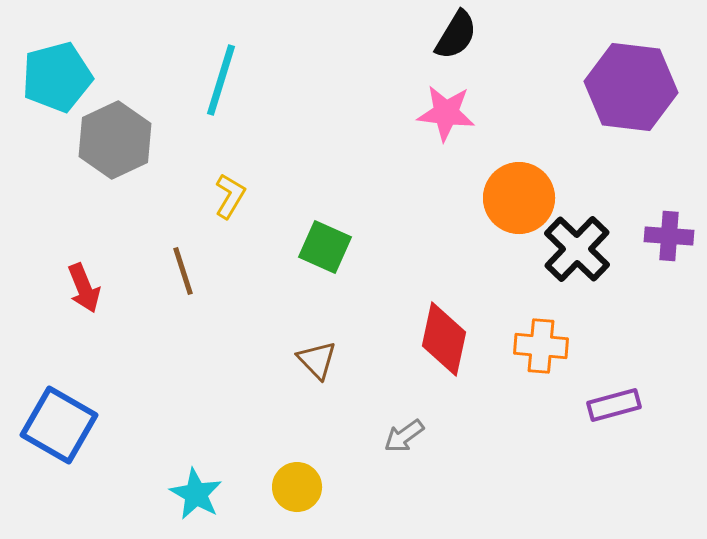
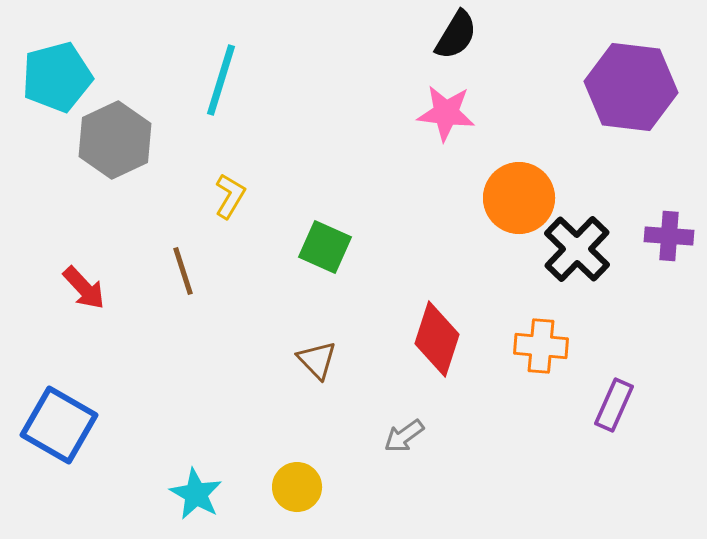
red arrow: rotated 21 degrees counterclockwise
red diamond: moved 7 px left; rotated 6 degrees clockwise
purple rectangle: rotated 51 degrees counterclockwise
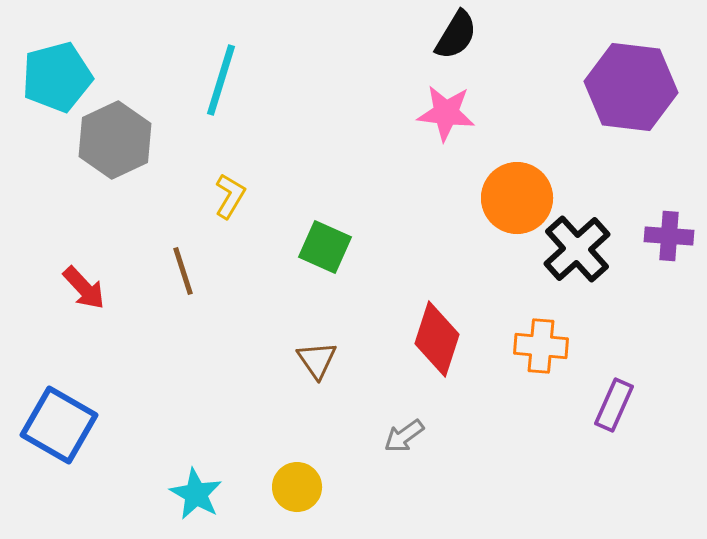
orange circle: moved 2 px left
black cross: rotated 4 degrees clockwise
brown triangle: rotated 9 degrees clockwise
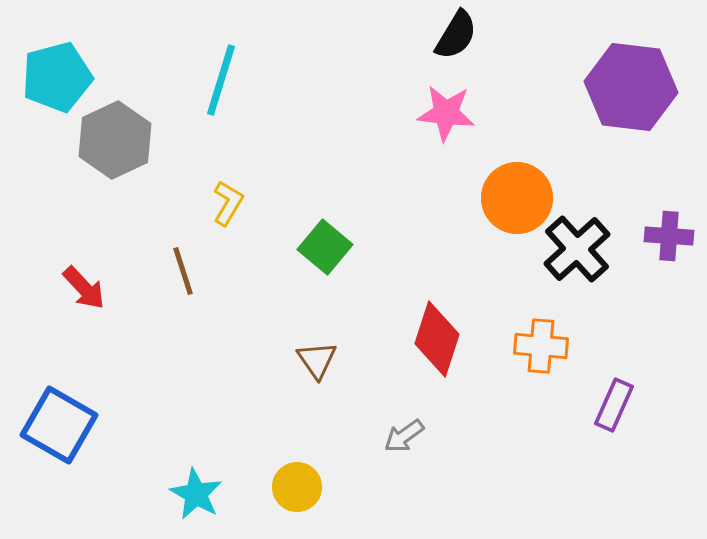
yellow L-shape: moved 2 px left, 7 px down
green square: rotated 16 degrees clockwise
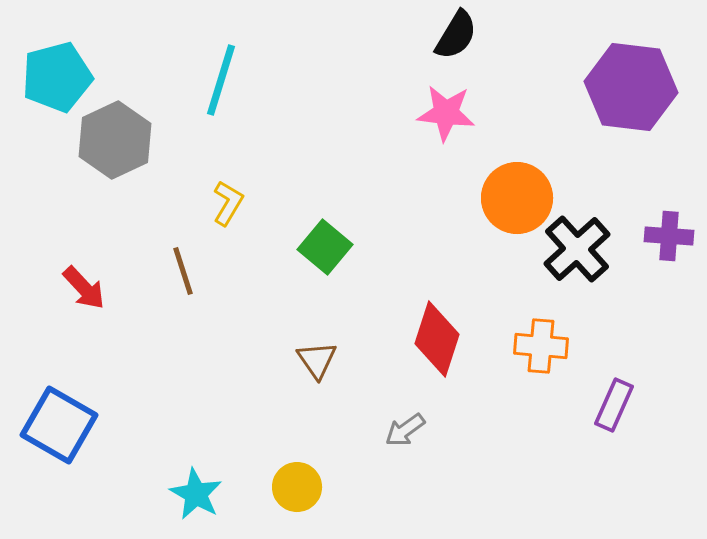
gray arrow: moved 1 px right, 6 px up
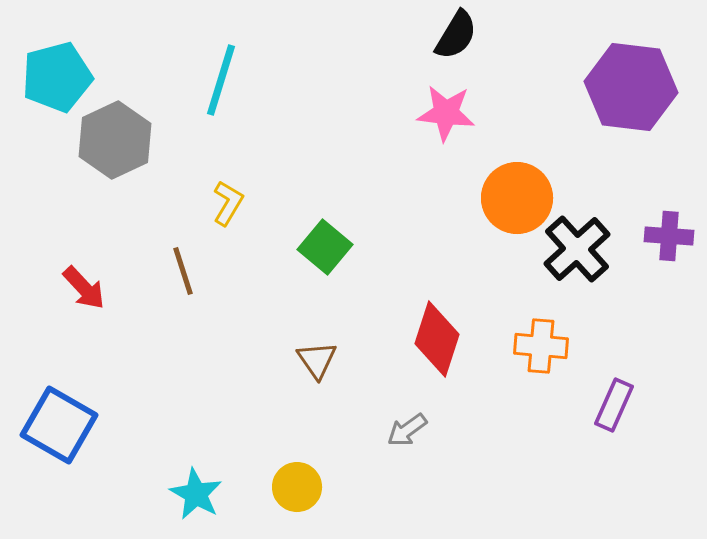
gray arrow: moved 2 px right
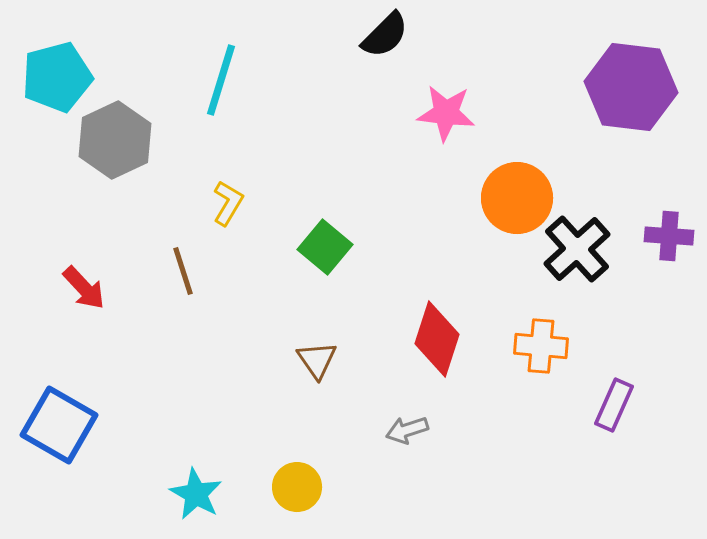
black semicircle: moved 71 px left; rotated 14 degrees clockwise
gray arrow: rotated 18 degrees clockwise
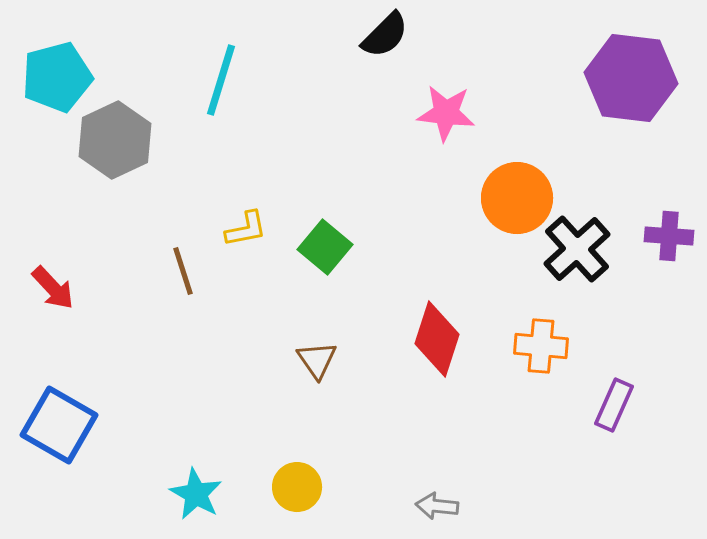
purple hexagon: moved 9 px up
yellow L-shape: moved 18 px right, 26 px down; rotated 48 degrees clockwise
red arrow: moved 31 px left
gray arrow: moved 30 px right, 76 px down; rotated 24 degrees clockwise
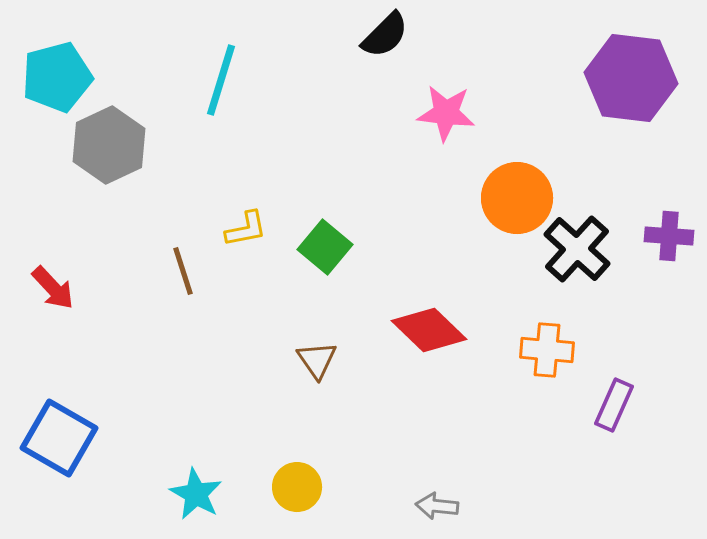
gray hexagon: moved 6 px left, 5 px down
black cross: rotated 6 degrees counterclockwise
red diamond: moved 8 px left, 9 px up; rotated 64 degrees counterclockwise
orange cross: moved 6 px right, 4 px down
blue square: moved 13 px down
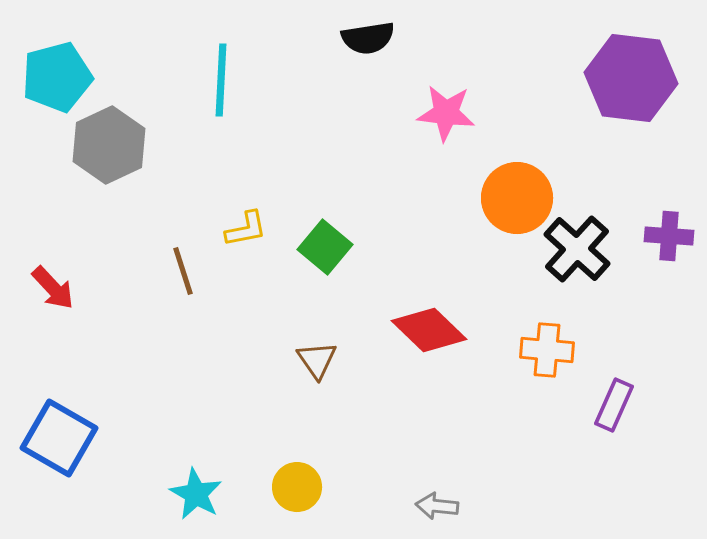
black semicircle: moved 17 px left, 3 px down; rotated 36 degrees clockwise
cyan line: rotated 14 degrees counterclockwise
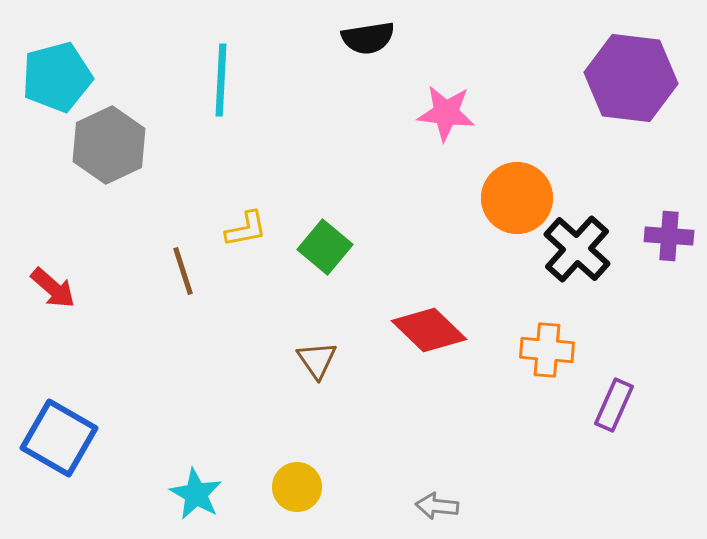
red arrow: rotated 6 degrees counterclockwise
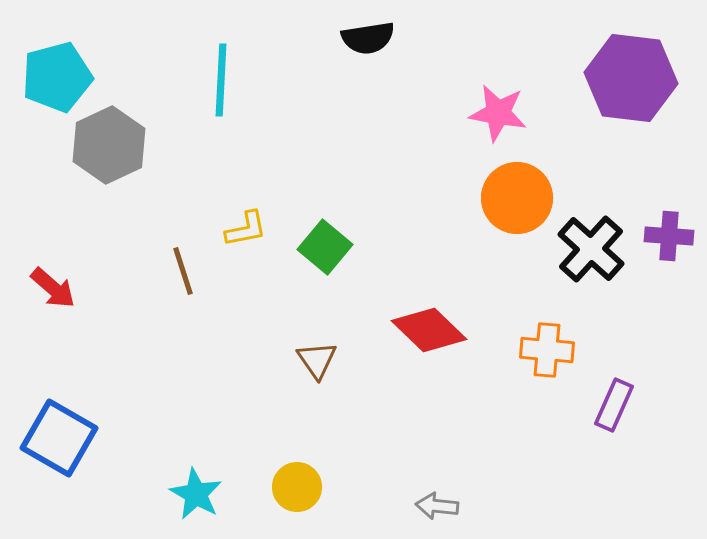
pink star: moved 52 px right; rotated 4 degrees clockwise
black cross: moved 14 px right
